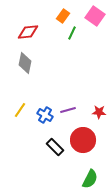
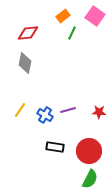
orange rectangle: rotated 16 degrees clockwise
red diamond: moved 1 px down
red circle: moved 6 px right, 11 px down
black rectangle: rotated 36 degrees counterclockwise
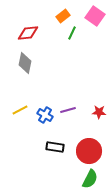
yellow line: rotated 28 degrees clockwise
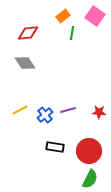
green line: rotated 16 degrees counterclockwise
gray diamond: rotated 45 degrees counterclockwise
blue cross: rotated 21 degrees clockwise
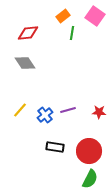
yellow line: rotated 21 degrees counterclockwise
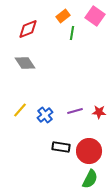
red diamond: moved 4 px up; rotated 15 degrees counterclockwise
purple line: moved 7 px right, 1 px down
black rectangle: moved 6 px right
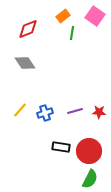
blue cross: moved 2 px up; rotated 21 degrees clockwise
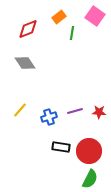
orange rectangle: moved 4 px left, 1 px down
blue cross: moved 4 px right, 4 px down
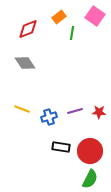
yellow line: moved 2 px right, 1 px up; rotated 70 degrees clockwise
red circle: moved 1 px right
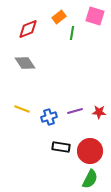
pink square: rotated 18 degrees counterclockwise
